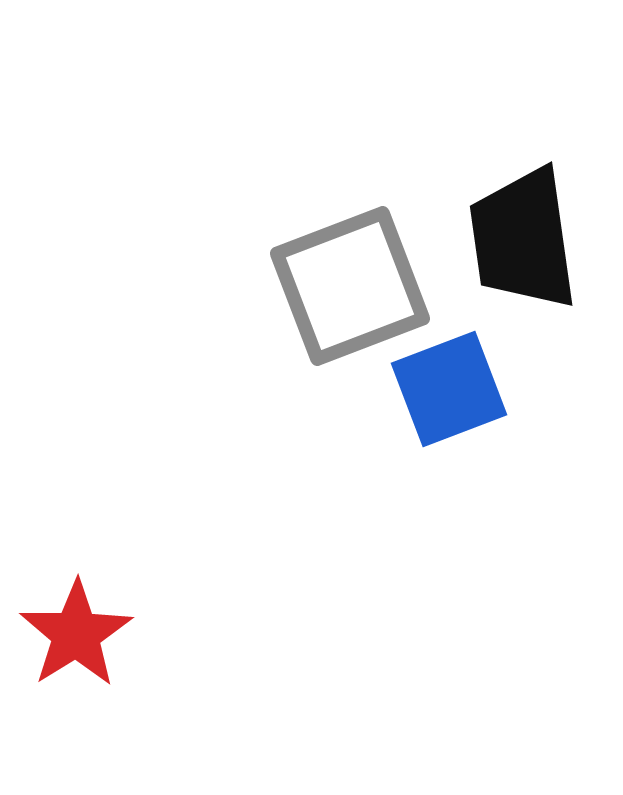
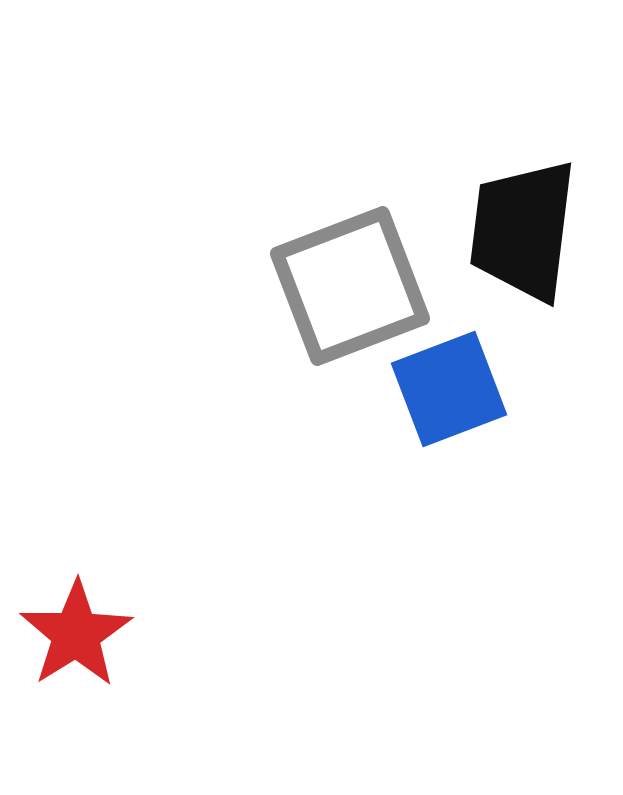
black trapezoid: moved 9 px up; rotated 15 degrees clockwise
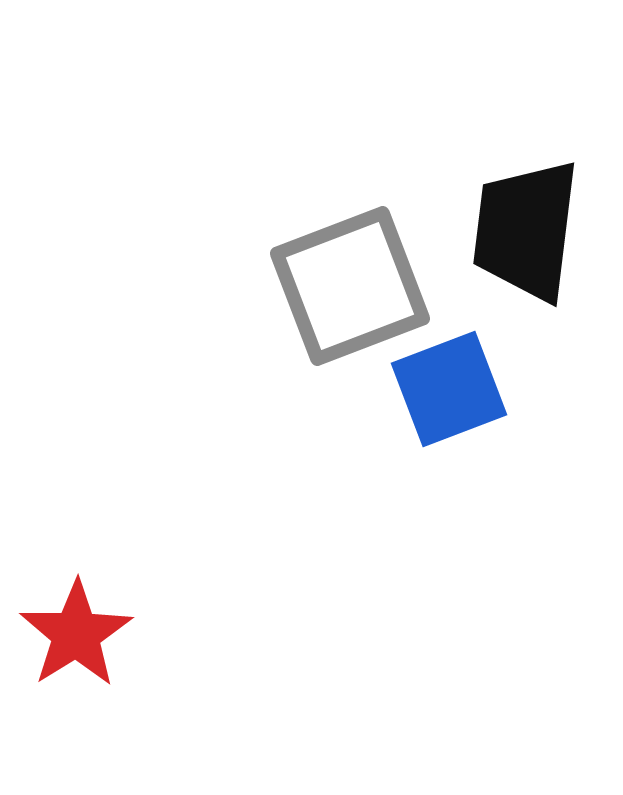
black trapezoid: moved 3 px right
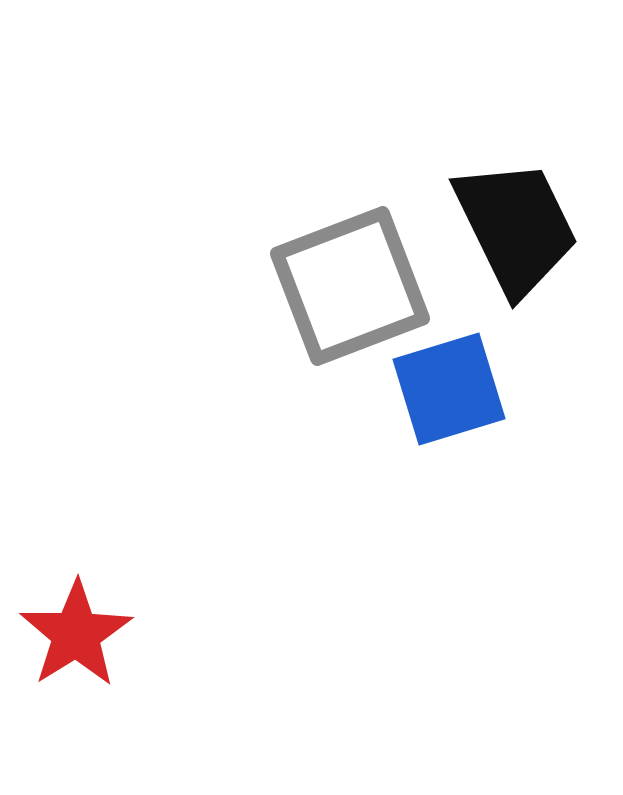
black trapezoid: moved 10 px left, 3 px up; rotated 147 degrees clockwise
blue square: rotated 4 degrees clockwise
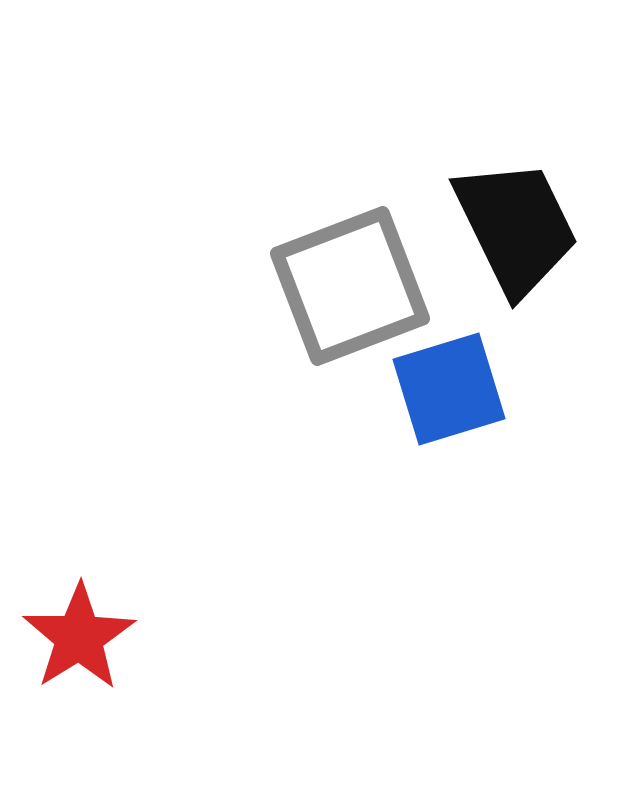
red star: moved 3 px right, 3 px down
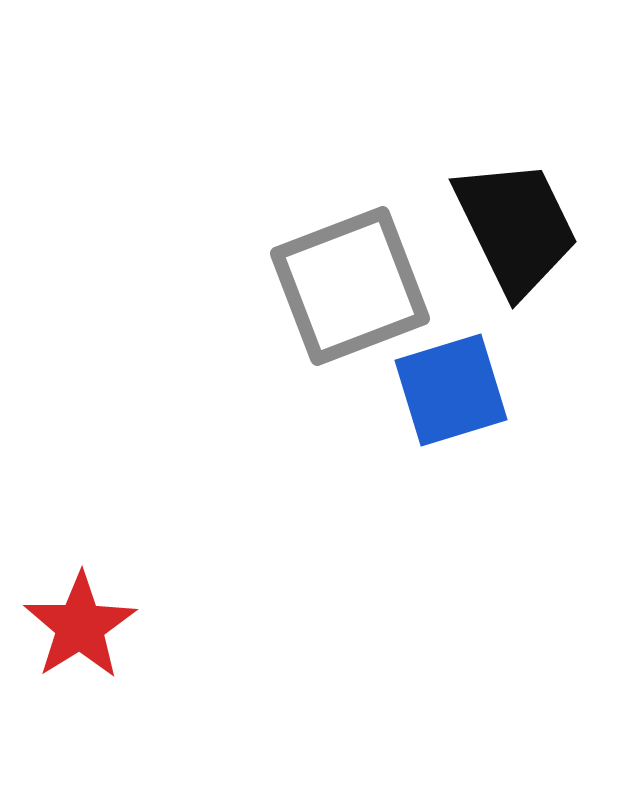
blue square: moved 2 px right, 1 px down
red star: moved 1 px right, 11 px up
